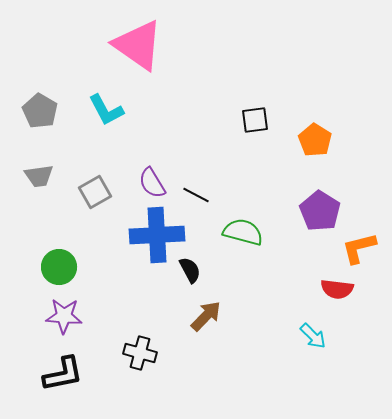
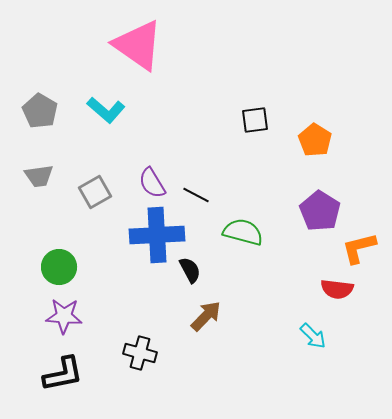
cyan L-shape: rotated 21 degrees counterclockwise
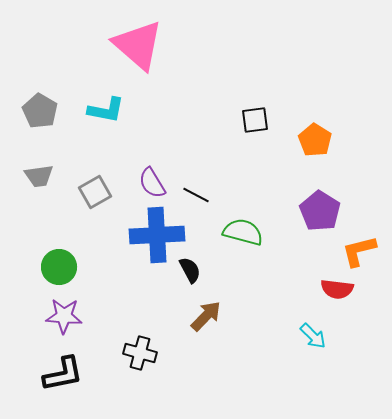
pink triangle: rotated 6 degrees clockwise
cyan L-shape: rotated 30 degrees counterclockwise
orange L-shape: moved 3 px down
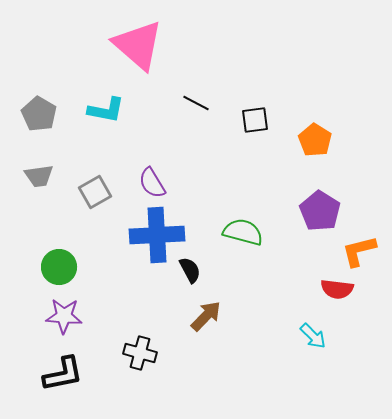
gray pentagon: moved 1 px left, 3 px down
black line: moved 92 px up
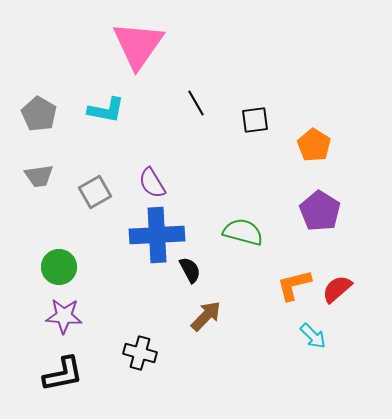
pink triangle: rotated 24 degrees clockwise
black line: rotated 32 degrees clockwise
orange pentagon: moved 1 px left, 5 px down
orange L-shape: moved 65 px left, 34 px down
red semicircle: rotated 132 degrees clockwise
